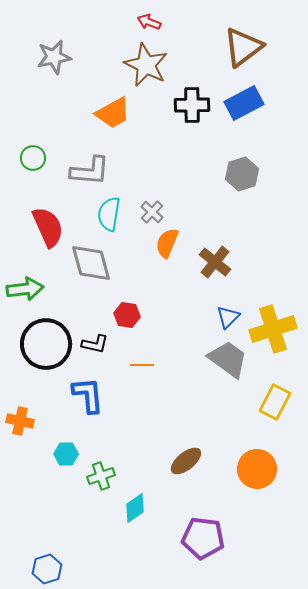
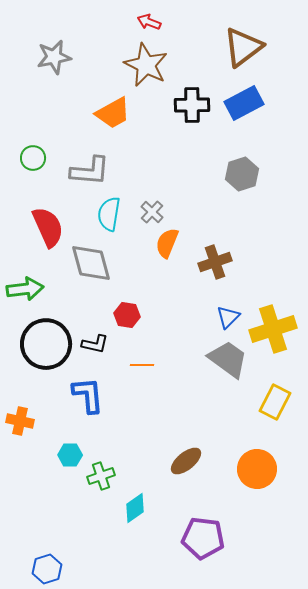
brown cross: rotated 32 degrees clockwise
cyan hexagon: moved 4 px right, 1 px down
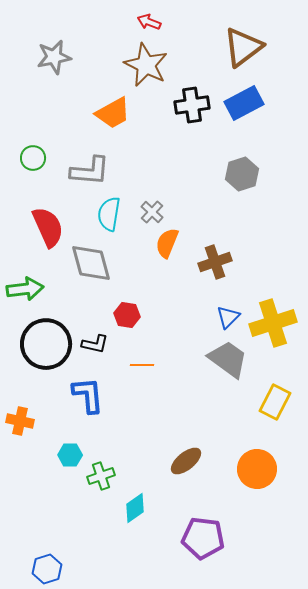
black cross: rotated 8 degrees counterclockwise
yellow cross: moved 6 px up
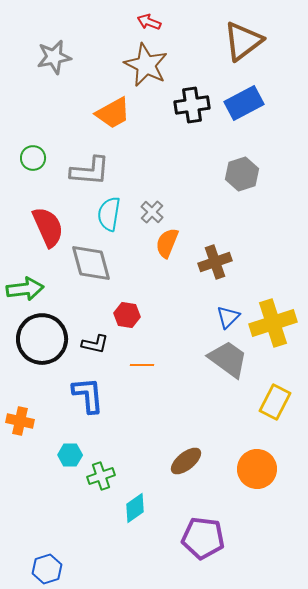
brown triangle: moved 6 px up
black circle: moved 4 px left, 5 px up
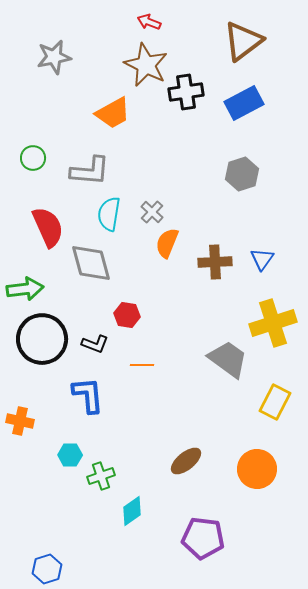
black cross: moved 6 px left, 13 px up
brown cross: rotated 16 degrees clockwise
blue triangle: moved 34 px right, 58 px up; rotated 10 degrees counterclockwise
black L-shape: rotated 8 degrees clockwise
cyan diamond: moved 3 px left, 3 px down
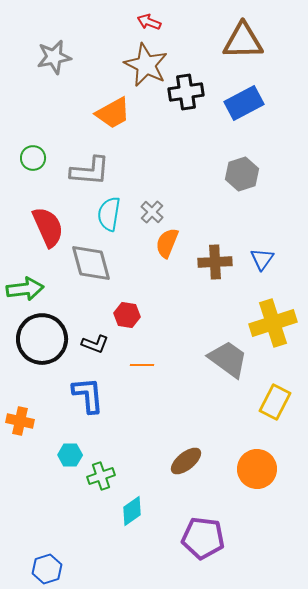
brown triangle: rotated 36 degrees clockwise
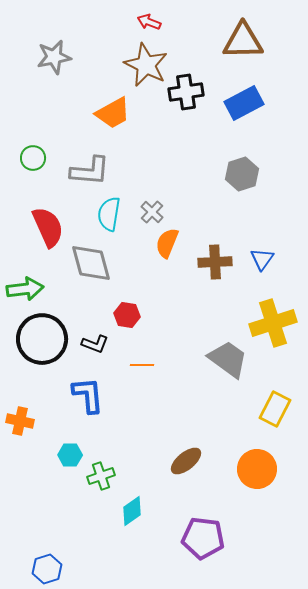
yellow rectangle: moved 7 px down
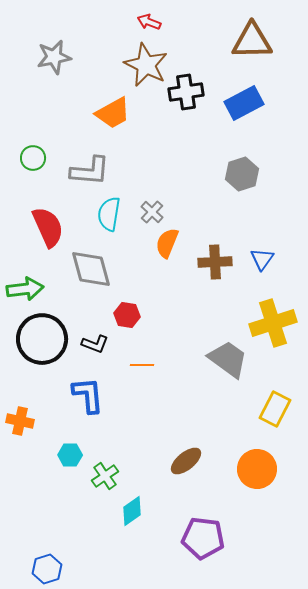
brown triangle: moved 9 px right
gray diamond: moved 6 px down
green cross: moved 4 px right; rotated 16 degrees counterclockwise
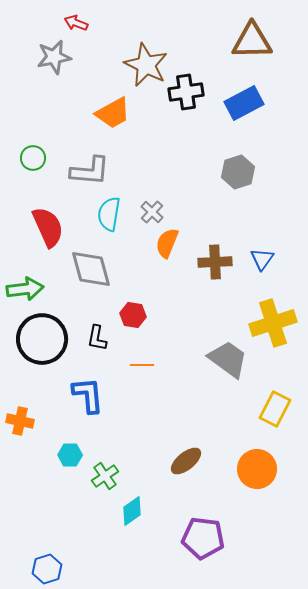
red arrow: moved 73 px left, 1 px down
gray hexagon: moved 4 px left, 2 px up
red hexagon: moved 6 px right
black L-shape: moved 2 px right, 6 px up; rotated 80 degrees clockwise
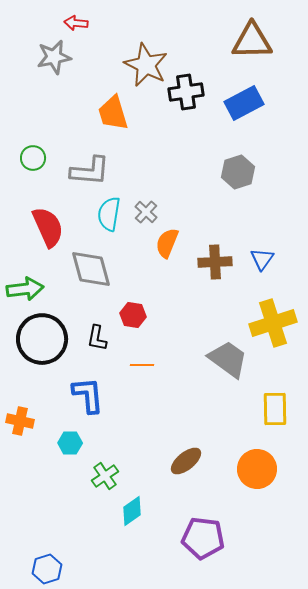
red arrow: rotated 15 degrees counterclockwise
orange trapezoid: rotated 102 degrees clockwise
gray cross: moved 6 px left
yellow rectangle: rotated 28 degrees counterclockwise
cyan hexagon: moved 12 px up
